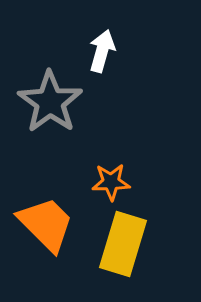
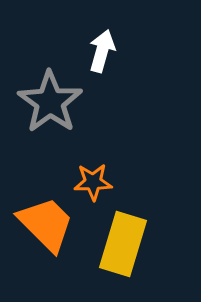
orange star: moved 18 px left
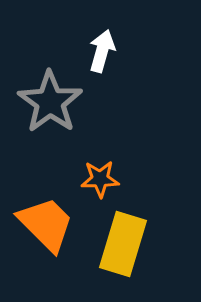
orange star: moved 7 px right, 3 px up
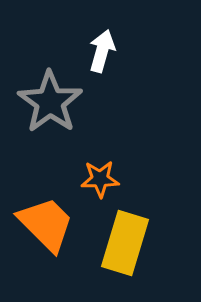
yellow rectangle: moved 2 px right, 1 px up
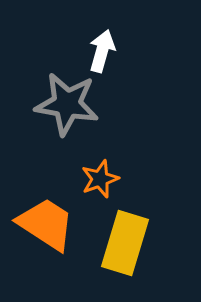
gray star: moved 17 px right, 2 px down; rotated 26 degrees counterclockwise
orange star: rotated 18 degrees counterclockwise
orange trapezoid: rotated 12 degrees counterclockwise
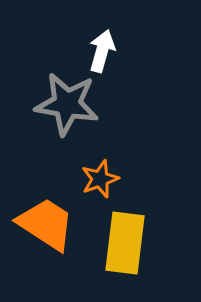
yellow rectangle: rotated 10 degrees counterclockwise
